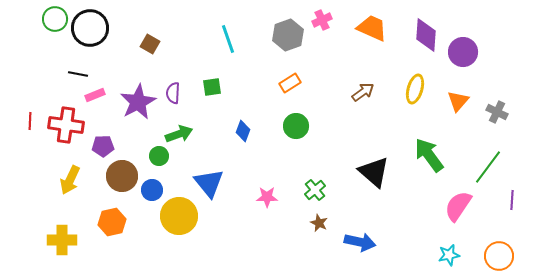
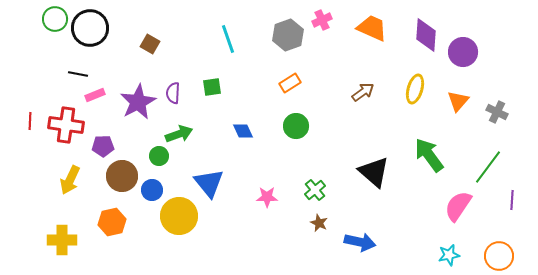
blue diamond at (243, 131): rotated 45 degrees counterclockwise
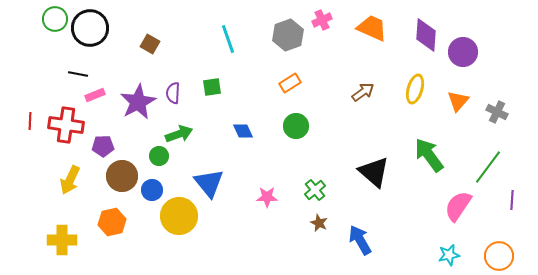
blue arrow at (360, 242): moved 2 px up; rotated 132 degrees counterclockwise
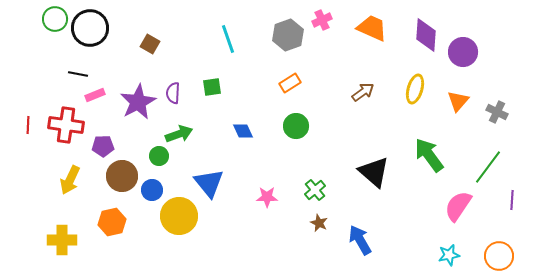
red line at (30, 121): moved 2 px left, 4 px down
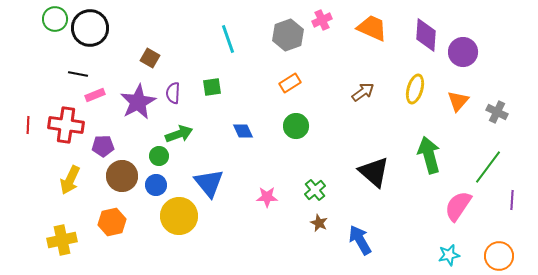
brown square at (150, 44): moved 14 px down
green arrow at (429, 155): rotated 21 degrees clockwise
blue circle at (152, 190): moved 4 px right, 5 px up
yellow cross at (62, 240): rotated 12 degrees counterclockwise
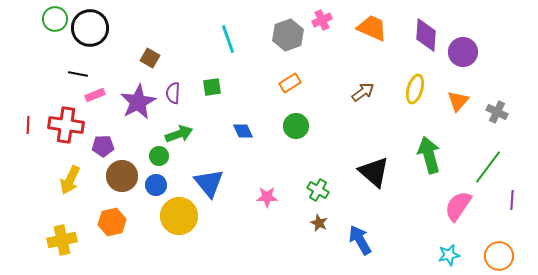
green cross at (315, 190): moved 3 px right; rotated 20 degrees counterclockwise
